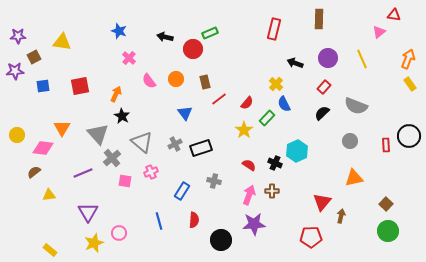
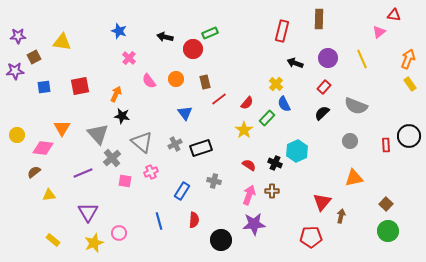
red rectangle at (274, 29): moved 8 px right, 2 px down
blue square at (43, 86): moved 1 px right, 1 px down
black star at (122, 116): rotated 21 degrees counterclockwise
yellow rectangle at (50, 250): moved 3 px right, 10 px up
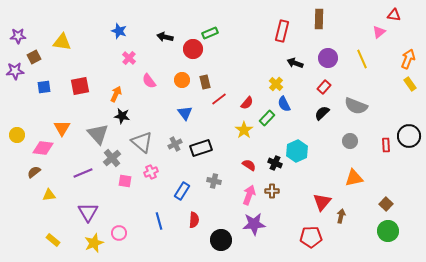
orange circle at (176, 79): moved 6 px right, 1 px down
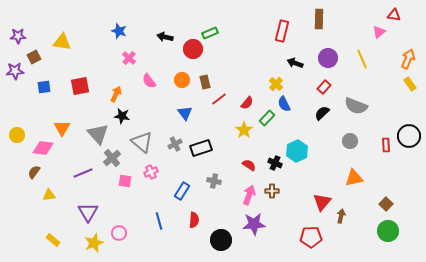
brown semicircle at (34, 172): rotated 16 degrees counterclockwise
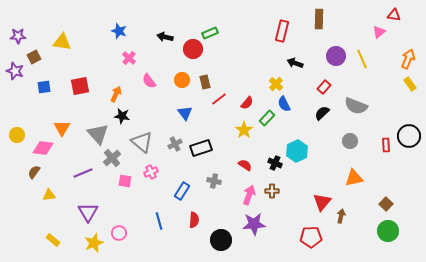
purple circle at (328, 58): moved 8 px right, 2 px up
purple star at (15, 71): rotated 24 degrees clockwise
red semicircle at (249, 165): moved 4 px left
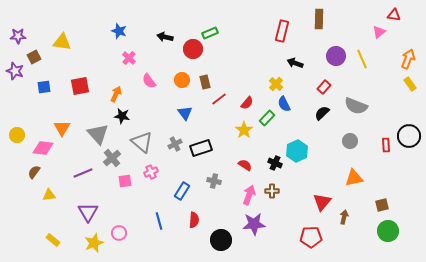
pink square at (125, 181): rotated 16 degrees counterclockwise
brown square at (386, 204): moved 4 px left, 1 px down; rotated 32 degrees clockwise
brown arrow at (341, 216): moved 3 px right, 1 px down
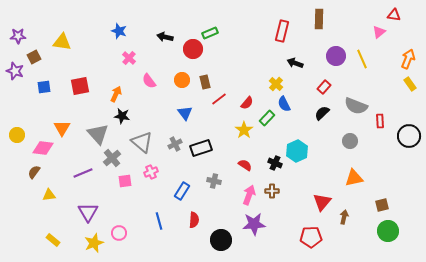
red rectangle at (386, 145): moved 6 px left, 24 px up
